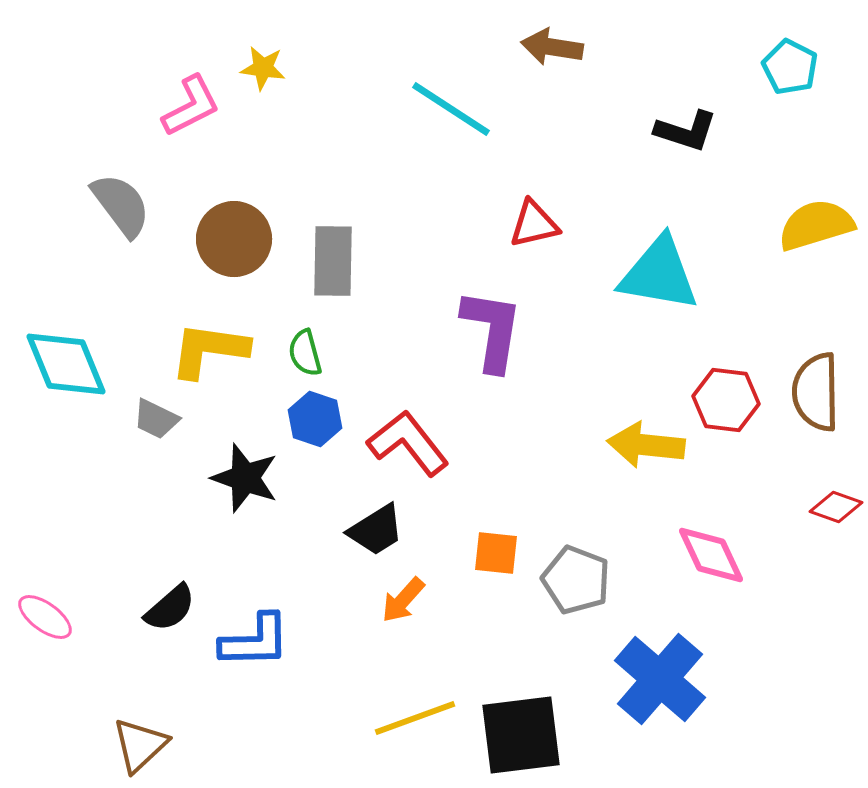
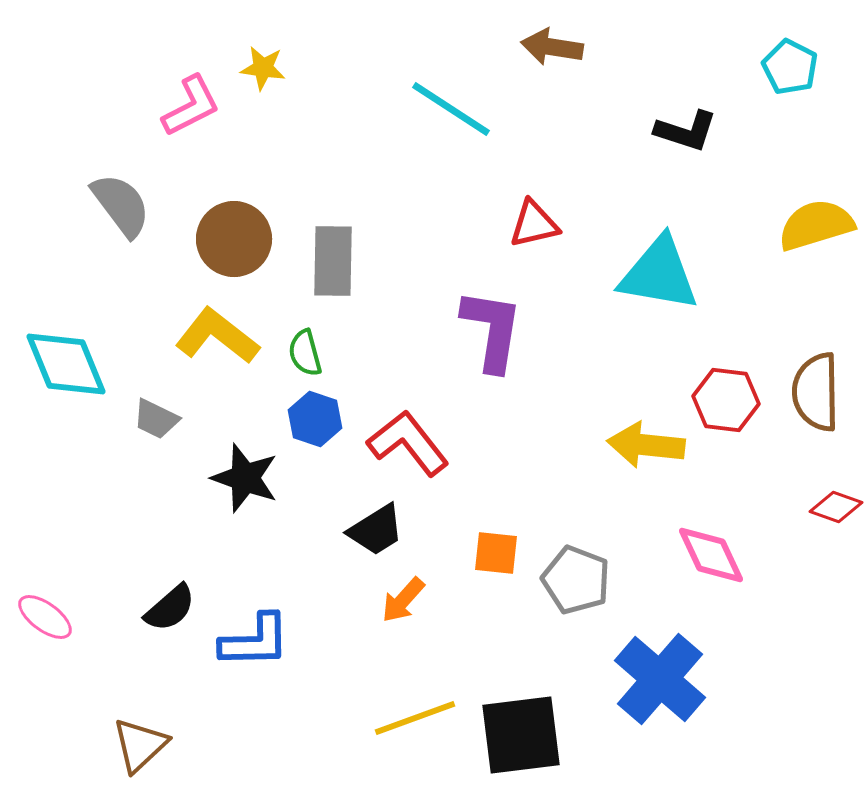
yellow L-shape: moved 8 px right, 14 px up; rotated 30 degrees clockwise
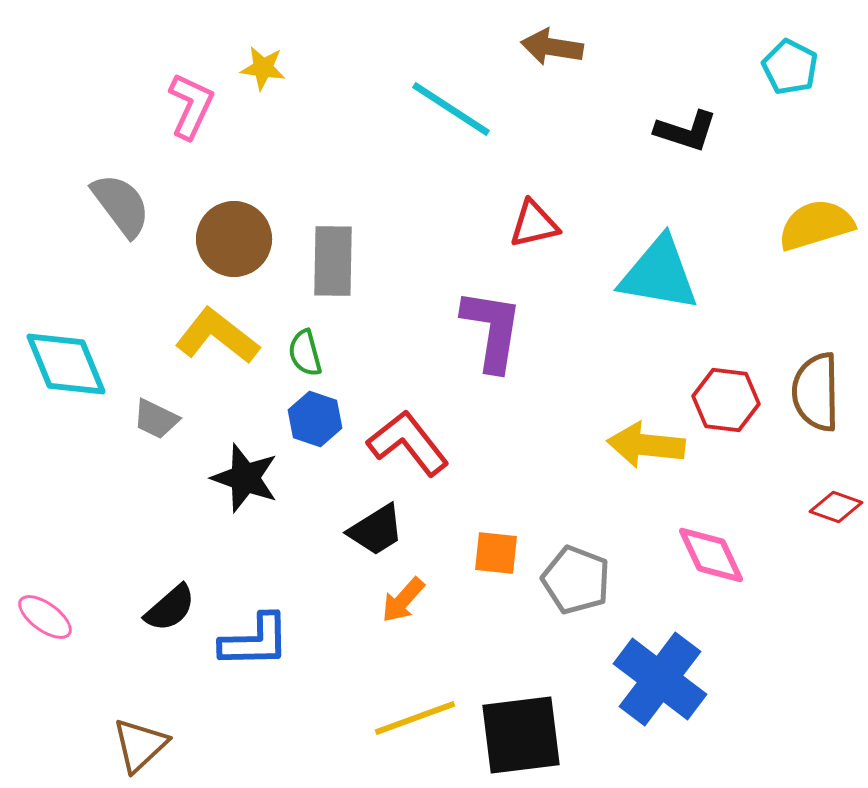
pink L-shape: rotated 38 degrees counterclockwise
blue cross: rotated 4 degrees counterclockwise
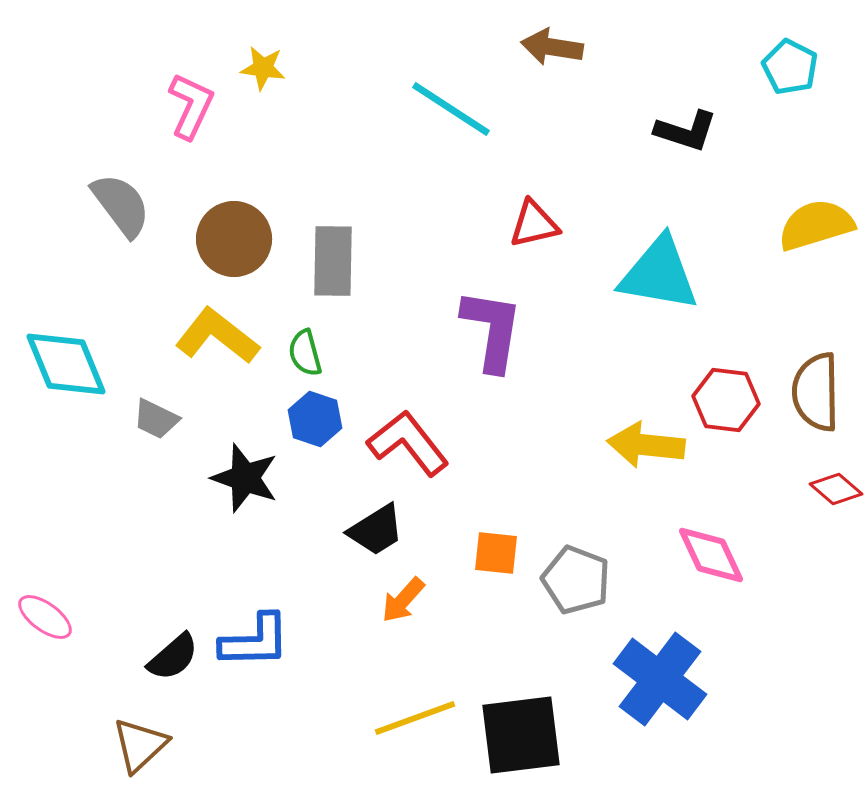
red diamond: moved 18 px up; rotated 21 degrees clockwise
black semicircle: moved 3 px right, 49 px down
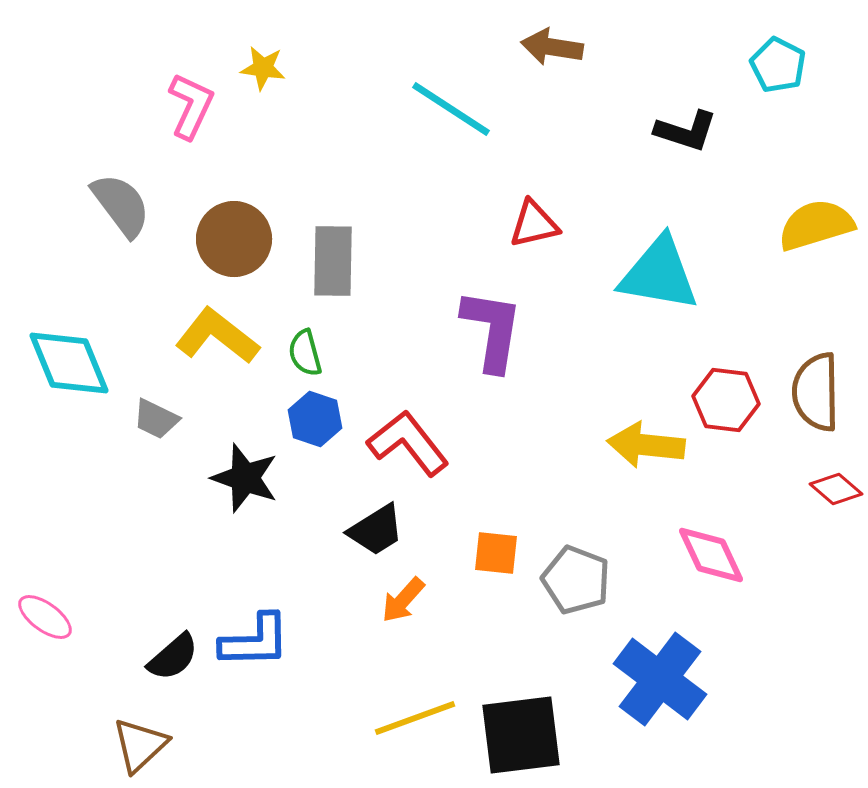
cyan pentagon: moved 12 px left, 2 px up
cyan diamond: moved 3 px right, 1 px up
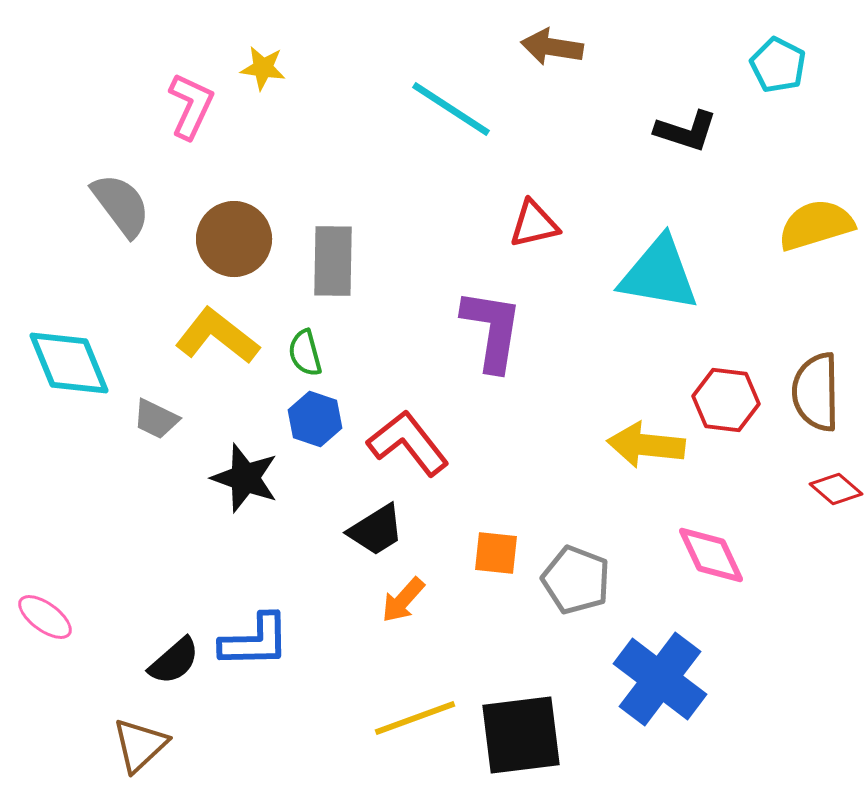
black semicircle: moved 1 px right, 4 px down
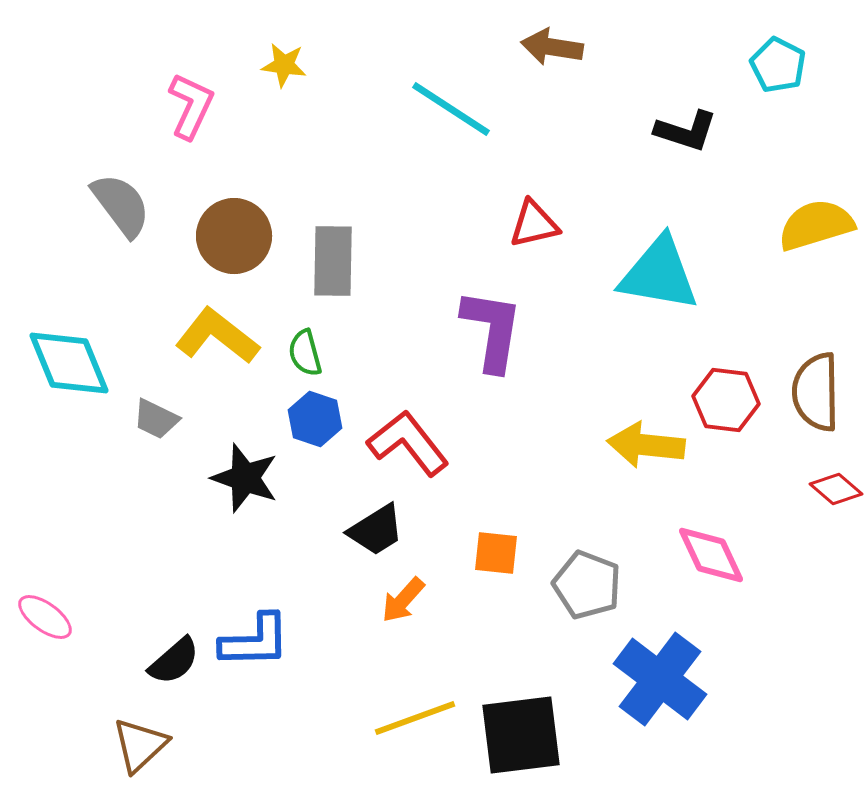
yellow star: moved 21 px right, 3 px up
brown circle: moved 3 px up
gray pentagon: moved 11 px right, 5 px down
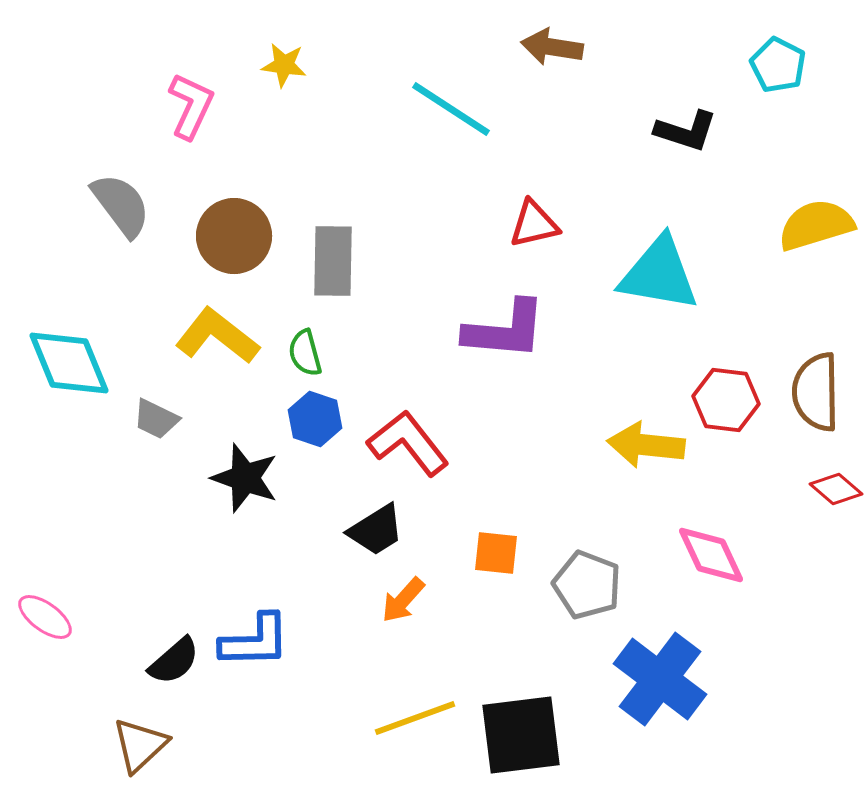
purple L-shape: moved 13 px right; rotated 86 degrees clockwise
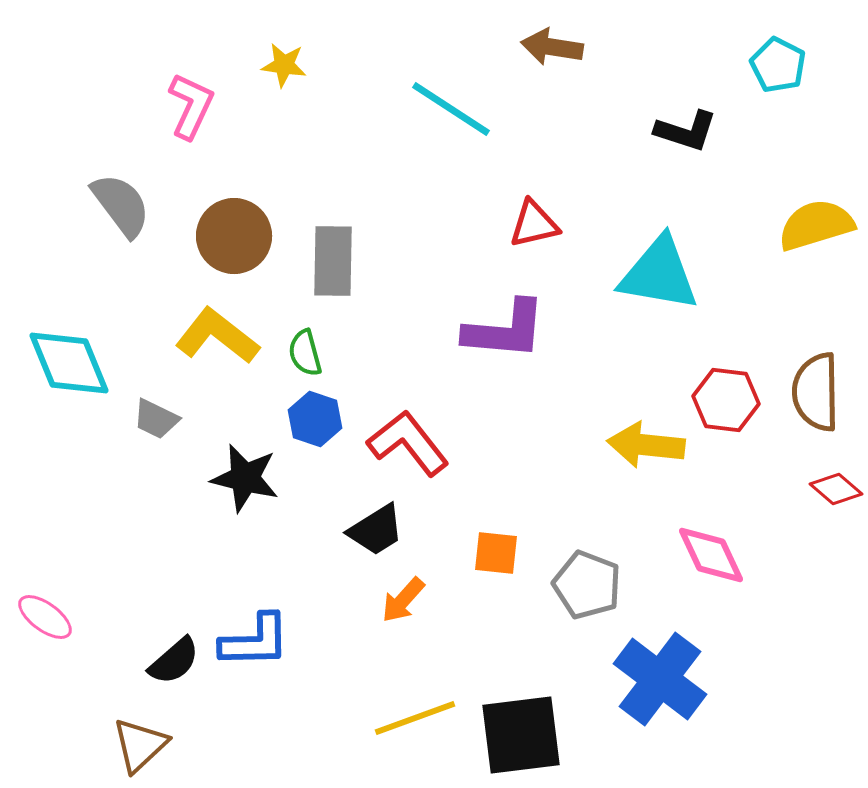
black star: rotated 6 degrees counterclockwise
